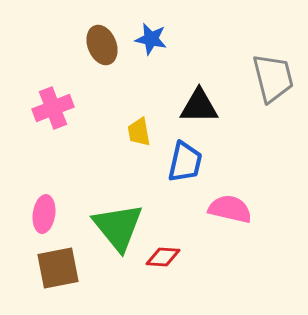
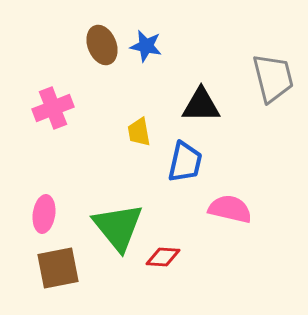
blue star: moved 5 px left, 7 px down
black triangle: moved 2 px right, 1 px up
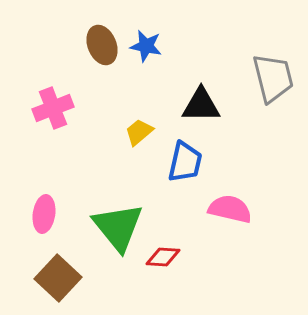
yellow trapezoid: rotated 60 degrees clockwise
brown square: moved 10 px down; rotated 36 degrees counterclockwise
